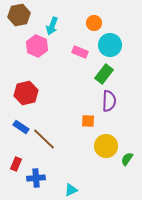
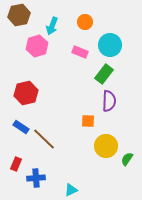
orange circle: moved 9 px left, 1 px up
pink hexagon: rotated 20 degrees clockwise
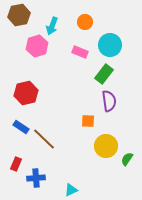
purple semicircle: rotated 10 degrees counterclockwise
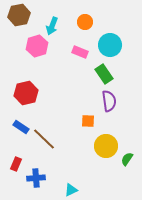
green rectangle: rotated 72 degrees counterclockwise
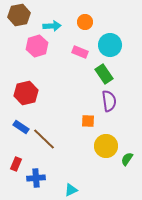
cyan arrow: rotated 114 degrees counterclockwise
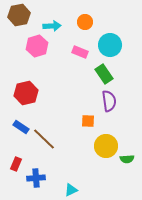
green semicircle: rotated 128 degrees counterclockwise
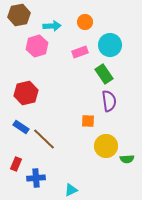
pink rectangle: rotated 42 degrees counterclockwise
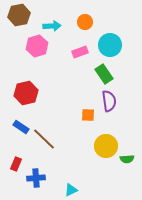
orange square: moved 6 px up
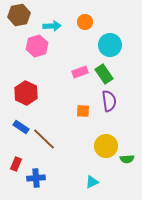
pink rectangle: moved 20 px down
red hexagon: rotated 20 degrees counterclockwise
orange square: moved 5 px left, 4 px up
cyan triangle: moved 21 px right, 8 px up
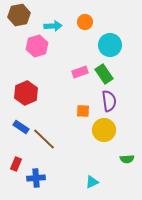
cyan arrow: moved 1 px right
red hexagon: rotated 10 degrees clockwise
yellow circle: moved 2 px left, 16 px up
